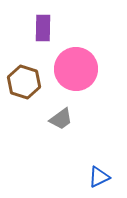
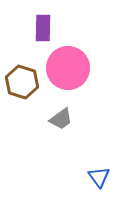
pink circle: moved 8 px left, 1 px up
brown hexagon: moved 2 px left
blue triangle: rotated 40 degrees counterclockwise
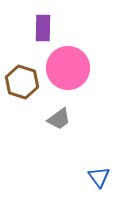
gray trapezoid: moved 2 px left
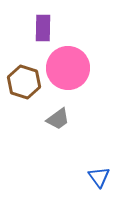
brown hexagon: moved 2 px right
gray trapezoid: moved 1 px left
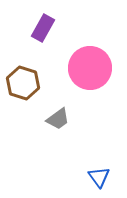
purple rectangle: rotated 28 degrees clockwise
pink circle: moved 22 px right
brown hexagon: moved 1 px left, 1 px down
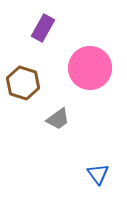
blue triangle: moved 1 px left, 3 px up
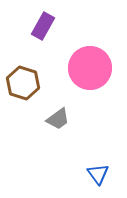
purple rectangle: moved 2 px up
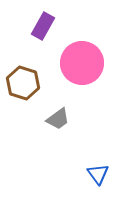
pink circle: moved 8 px left, 5 px up
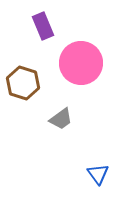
purple rectangle: rotated 52 degrees counterclockwise
pink circle: moved 1 px left
gray trapezoid: moved 3 px right
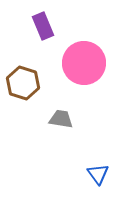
pink circle: moved 3 px right
gray trapezoid: rotated 135 degrees counterclockwise
